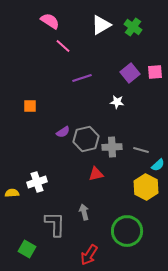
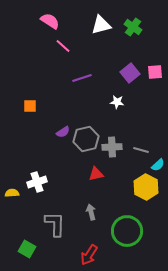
white triangle: rotated 15 degrees clockwise
gray arrow: moved 7 px right
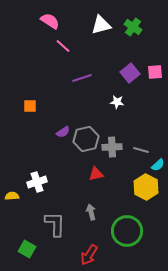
yellow semicircle: moved 3 px down
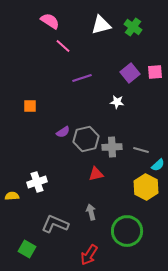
gray L-shape: rotated 68 degrees counterclockwise
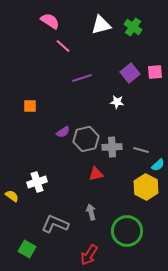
yellow semicircle: rotated 40 degrees clockwise
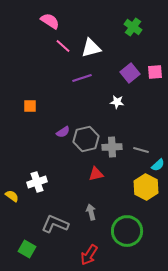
white triangle: moved 10 px left, 23 px down
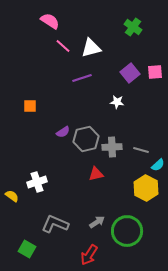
yellow hexagon: moved 1 px down
gray arrow: moved 6 px right, 10 px down; rotated 70 degrees clockwise
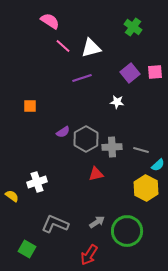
gray hexagon: rotated 15 degrees counterclockwise
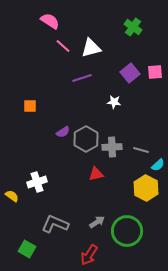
white star: moved 3 px left
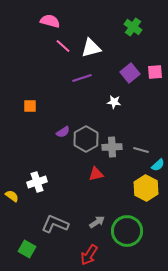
pink semicircle: rotated 18 degrees counterclockwise
